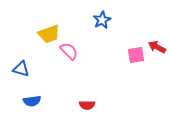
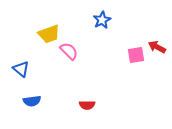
blue triangle: rotated 24 degrees clockwise
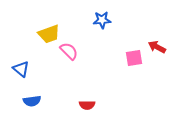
blue star: rotated 24 degrees clockwise
pink square: moved 2 px left, 3 px down
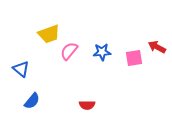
blue star: moved 32 px down
pink semicircle: rotated 96 degrees counterclockwise
blue semicircle: rotated 42 degrees counterclockwise
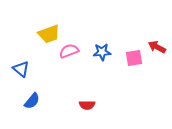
pink semicircle: rotated 30 degrees clockwise
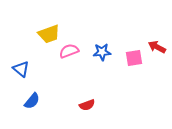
red semicircle: rotated 21 degrees counterclockwise
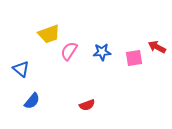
pink semicircle: rotated 36 degrees counterclockwise
